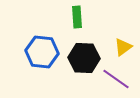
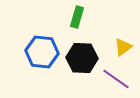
green rectangle: rotated 20 degrees clockwise
black hexagon: moved 2 px left
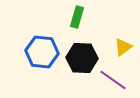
purple line: moved 3 px left, 1 px down
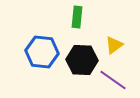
green rectangle: rotated 10 degrees counterclockwise
yellow triangle: moved 9 px left, 2 px up
black hexagon: moved 2 px down
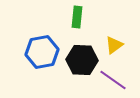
blue hexagon: rotated 16 degrees counterclockwise
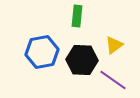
green rectangle: moved 1 px up
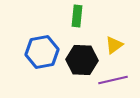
purple line: rotated 48 degrees counterclockwise
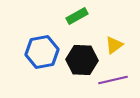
green rectangle: rotated 55 degrees clockwise
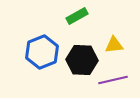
yellow triangle: rotated 30 degrees clockwise
blue hexagon: rotated 12 degrees counterclockwise
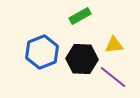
green rectangle: moved 3 px right
black hexagon: moved 1 px up
purple line: moved 3 px up; rotated 52 degrees clockwise
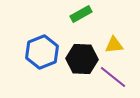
green rectangle: moved 1 px right, 2 px up
